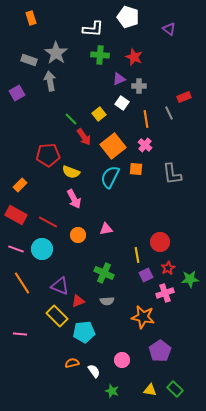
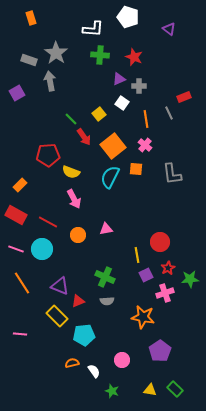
green cross at (104, 273): moved 1 px right, 4 px down
cyan pentagon at (84, 332): moved 3 px down
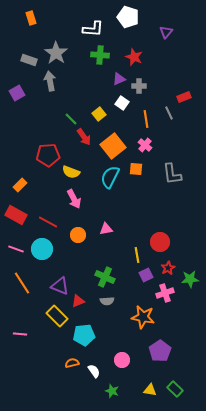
purple triangle at (169, 29): moved 3 px left, 3 px down; rotated 32 degrees clockwise
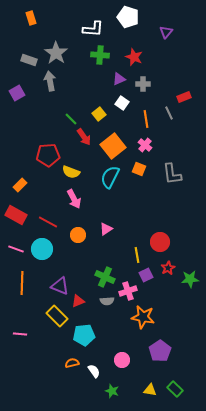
gray cross at (139, 86): moved 4 px right, 2 px up
orange square at (136, 169): moved 3 px right; rotated 16 degrees clockwise
pink triangle at (106, 229): rotated 24 degrees counterclockwise
orange line at (22, 283): rotated 35 degrees clockwise
pink cross at (165, 293): moved 37 px left, 2 px up
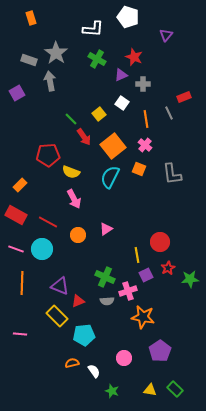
purple triangle at (166, 32): moved 3 px down
green cross at (100, 55): moved 3 px left, 4 px down; rotated 24 degrees clockwise
purple triangle at (119, 79): moved 2 px right, 4 px up
pink circle at (122, 360): moved 2 px right, 2 px up
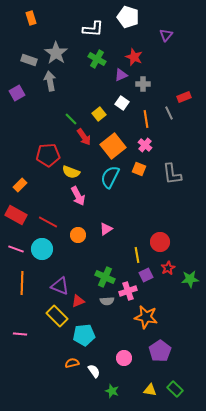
pink arrow at (74, 199): moved 4 px right, 3 px up
orange star at (143, 317): moved 3 px right
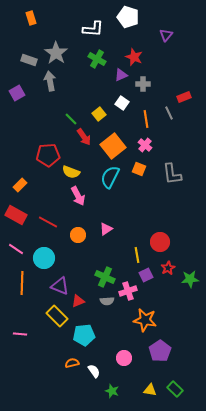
pink line at (16, 249): rotated 14 degrees clockwise
cyan circle at (42, 249): moved 2 px right, 9 px down
orange star at (146, 317): moved 1 px left, 3 px down
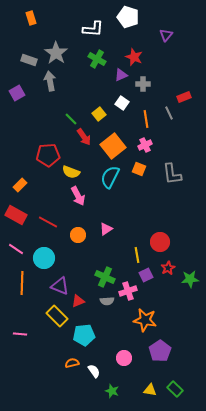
pink cross at (145, 145): rotated 24 degrees clockwise
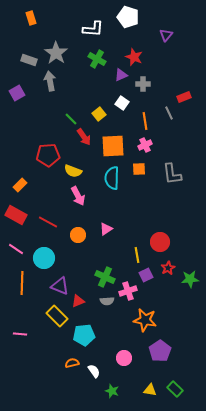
orange line at (146, 119): moved 1 px left, 2 px down
orange square at (113, 146): rotated 35 degrees clockwise
orange square at (139, 169): rotated 24 degrees counterclockwise
yellow semicircle at (71, 172): moved 2 px right, 1 px up
cyan semicircle at (110, 177): moved 2 px right, 1 px down; rotated 25 degrees counterclockwise
